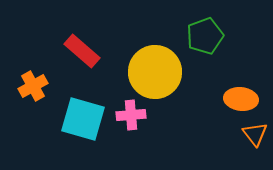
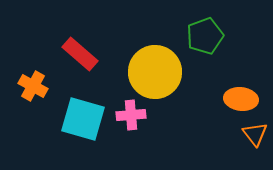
red rectangle: moved 2 px left, 3 px down
orange cross: rotated 32 degrees counterclockwise
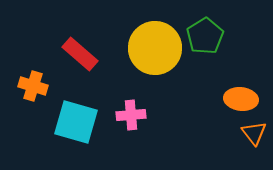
green pentagon: rotated 12 degrees counterclockwise
yellow circle: moved 24 px up
orange cross: rotated 12 degrees counterclockwise
cyan square: moved 7 px left, 3 px down
orange triangle: moved 1 px left, 1 px up
